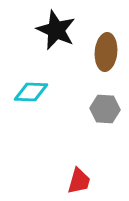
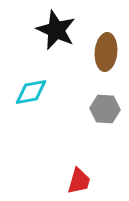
cyan diamond: rotated 12 degrees counterclockwise
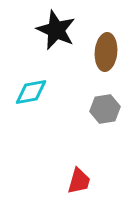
gray hexagon: rotated 12 degrees counterclockwise
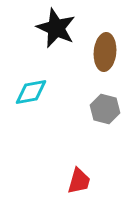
black star: moved 2 px up
brown ellipse: moved 1 px left
gray hexagon: rotated 24 degrees clockwise
